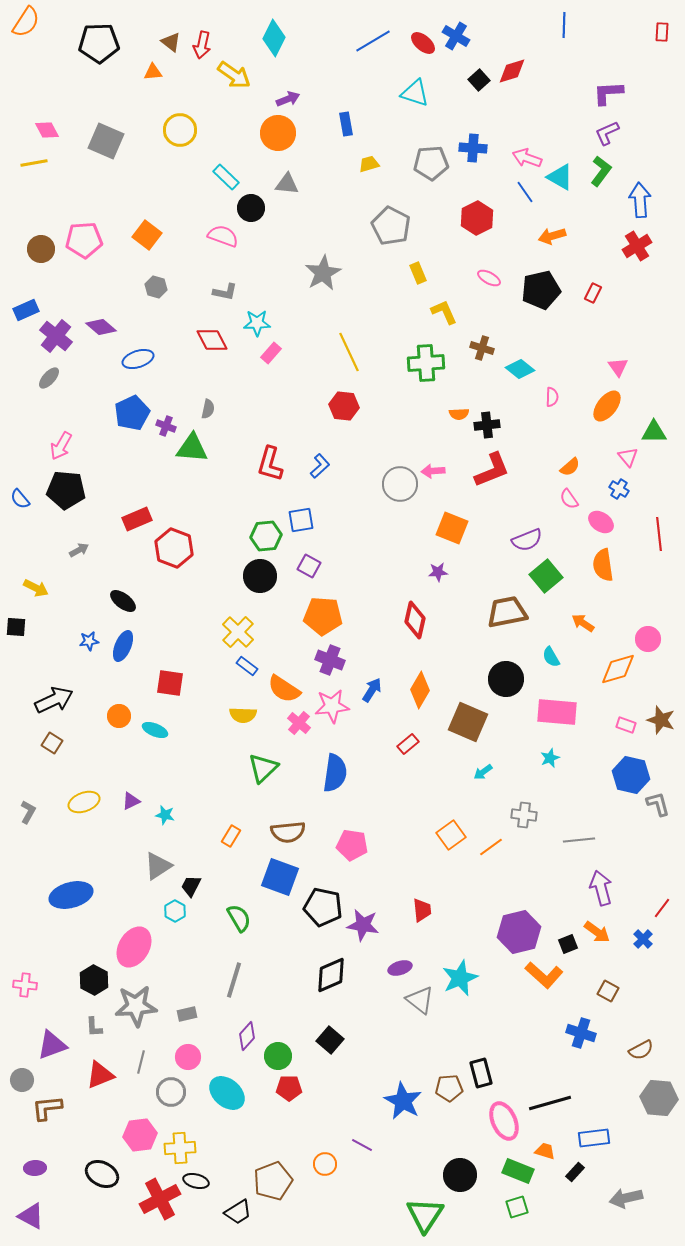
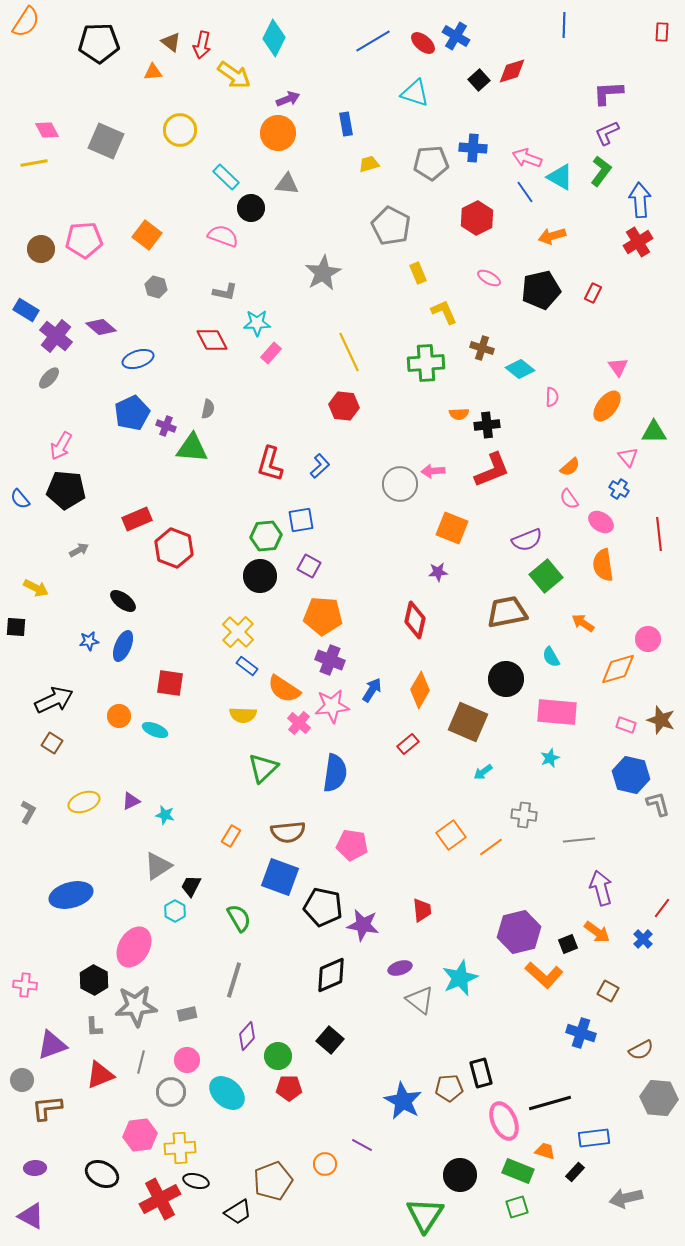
red cross at (637, 246): moved 1 px right, 4 px up
blue rectangle at (26, 310): rotated 55 degrees clockwise
pink circle at (188, 1057): moved 1 px left, 3 px down
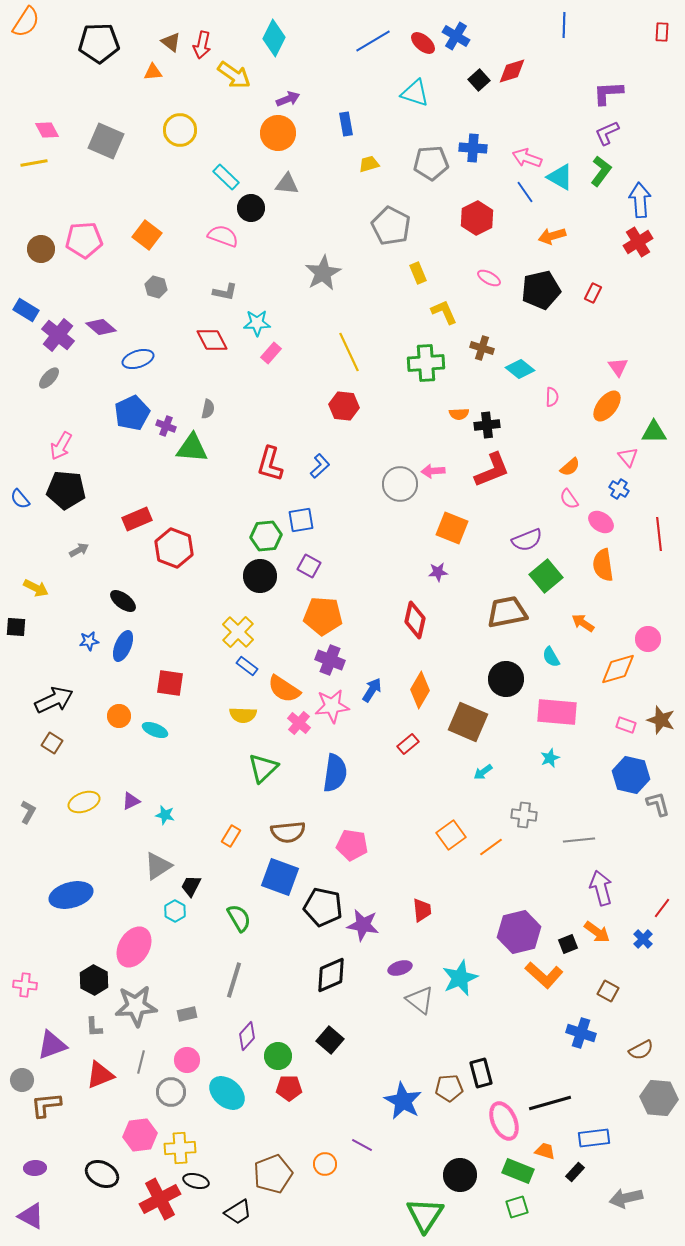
purple cross at (56, 336): moved 2 px right, 1 px up
brown L-shape at (47, 1108): moved 1 px left, 3 px up
brown pentagon at (273, 1181): moved 7 px up
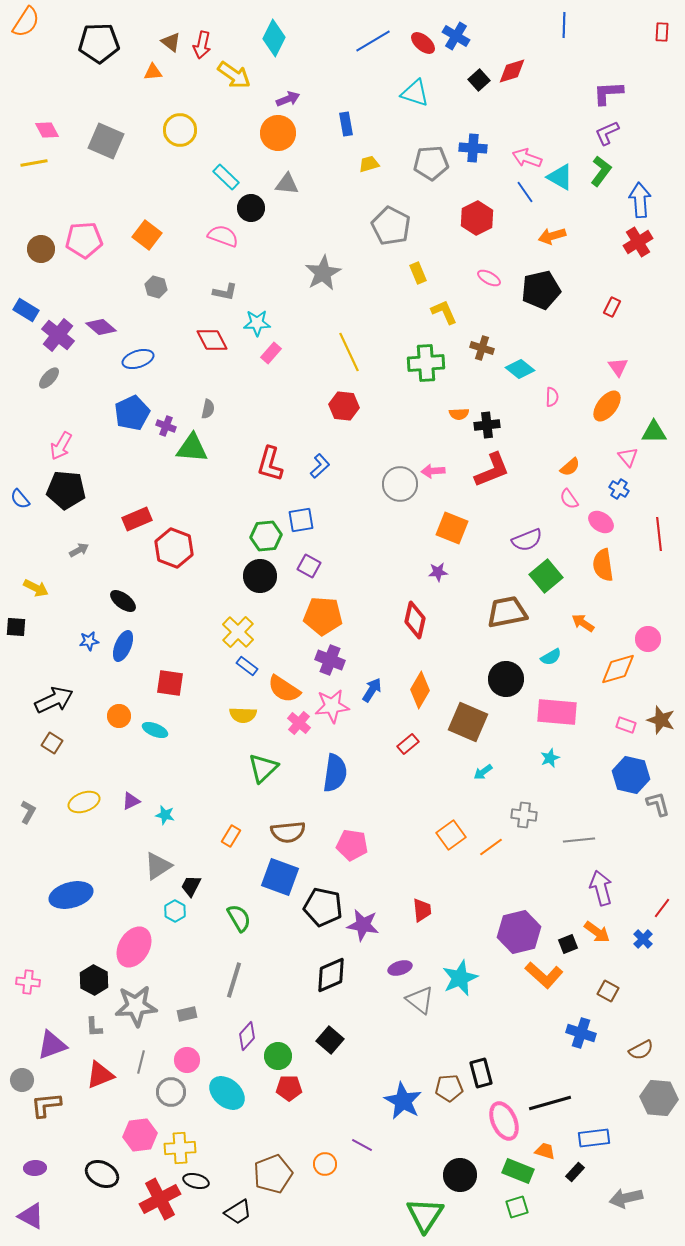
red rectangle at (593, 293): moved 19 px right, 14 px down
cyan semicircle at (551, 657): rotated 90 degrees counterclockwise
pink cross at (25, 985): moved 3 px right, 3 px up
